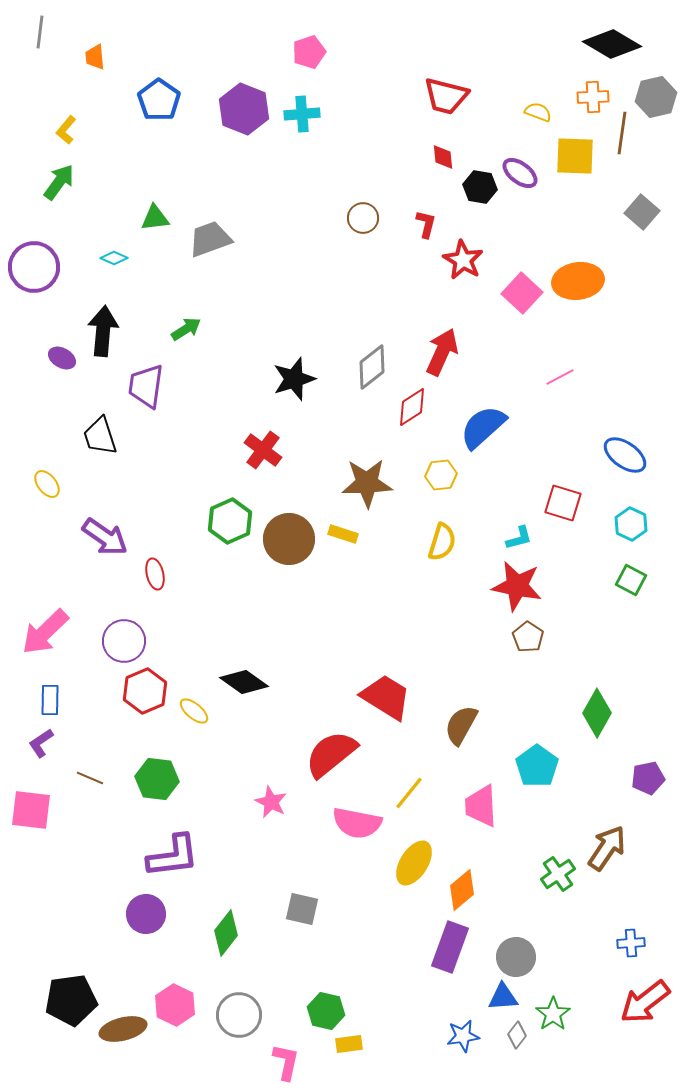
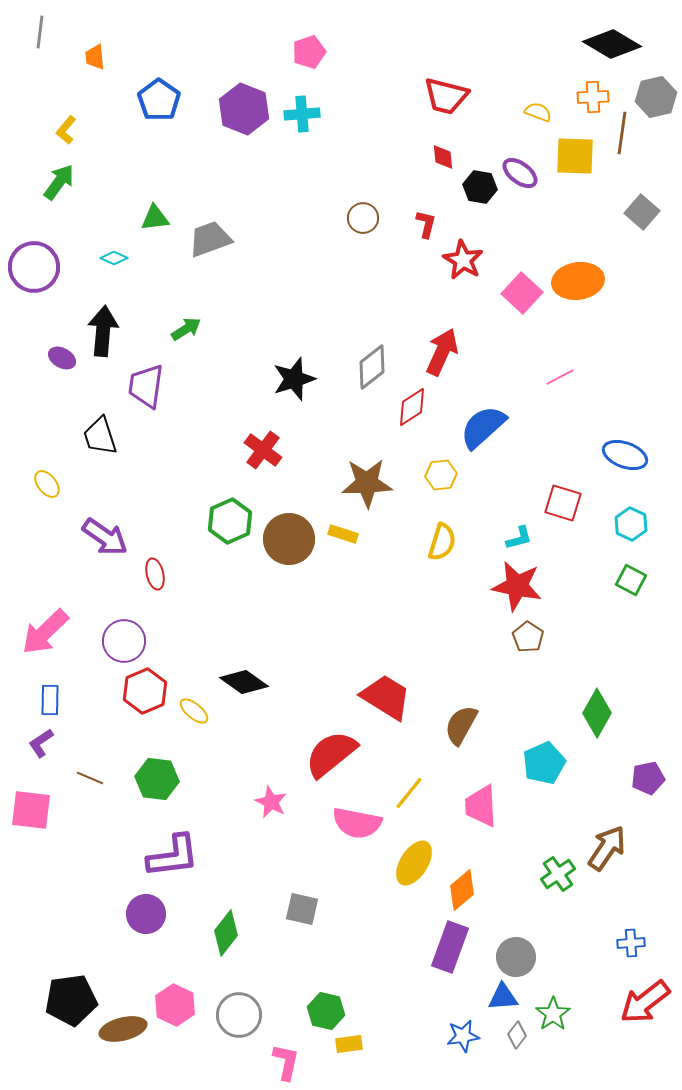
blue ellipse at (625, 455): rotated 15 degrees counterclockwise
cyan pentagon at (537, 766): moved 7 px right, 3 px up; rotated 12 degrees clockwise
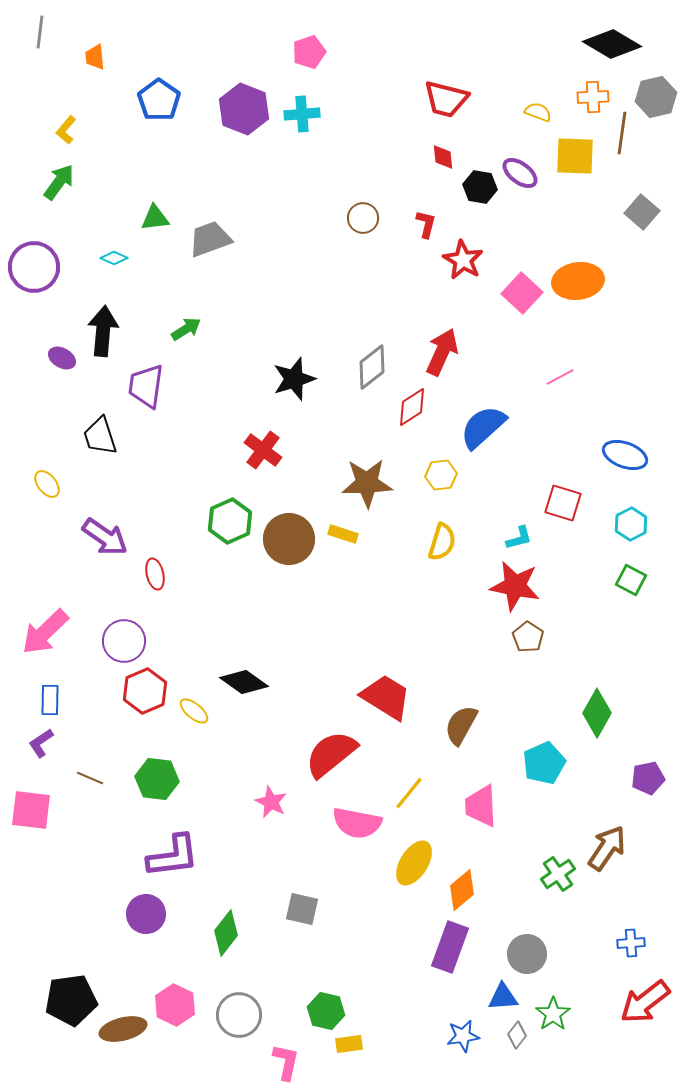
red trapezoid at (446, 96): moved 3 px down
cyan hexagon at (631, 524): rotated 8 degrees clockwise
red star at (517, 586): moved 2 px left
gray circle at (516, 957): moved 11 px right, 3 px up
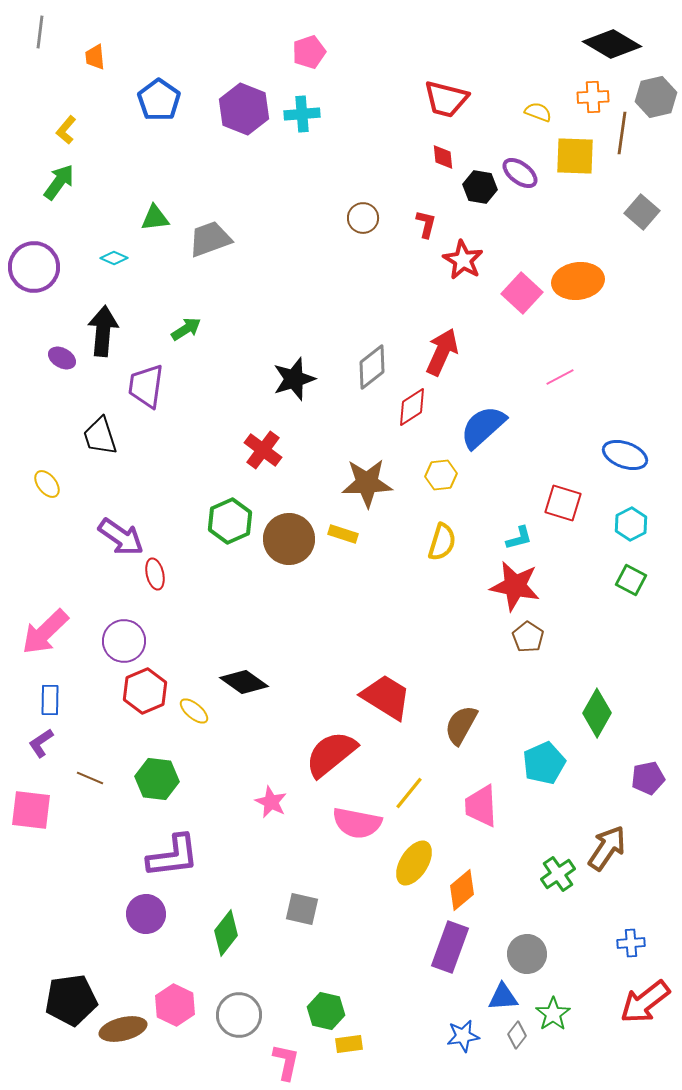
purple arrow at (105, 537): moved 16 px right
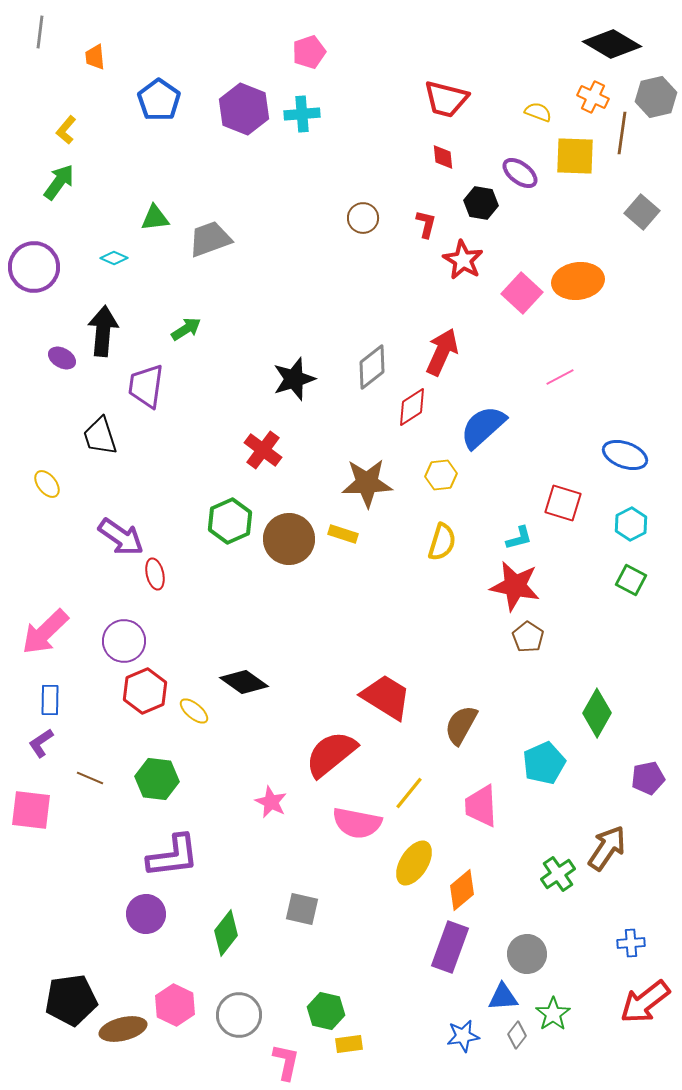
orange cross at (593, 97): rotated 28 degrees clockwise
black hexagon at (480, 187): moved 1 px right, 16 px down
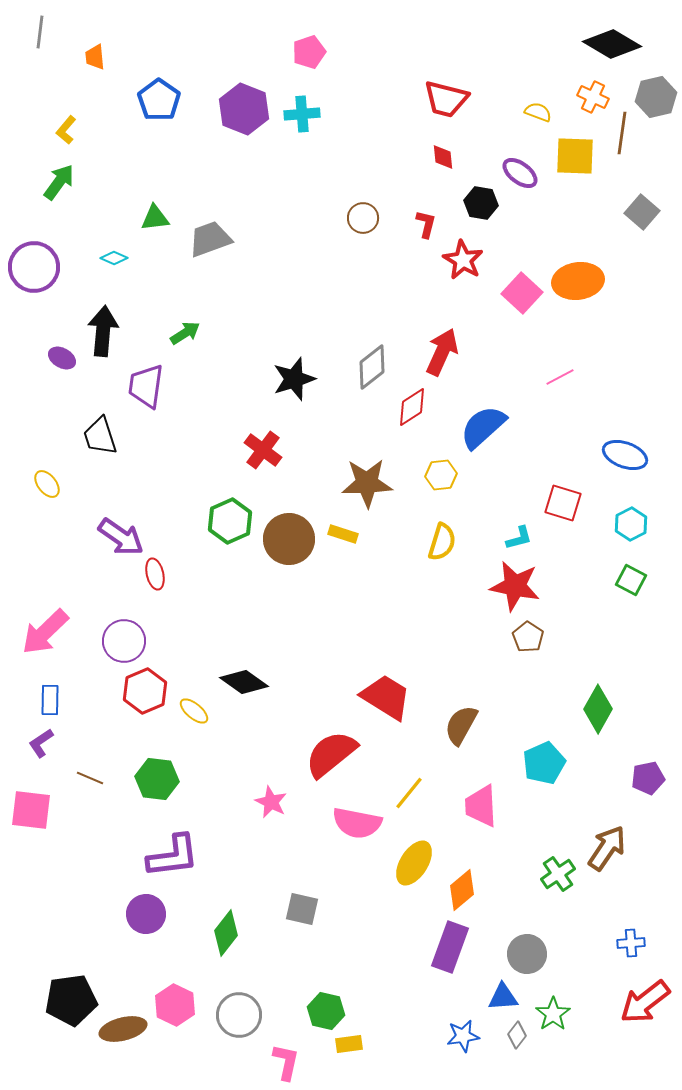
green arrow at (186, 329): moved 1 px left, 4 px down
green diamond at (597, 713): moved 1 px right, 4 px up
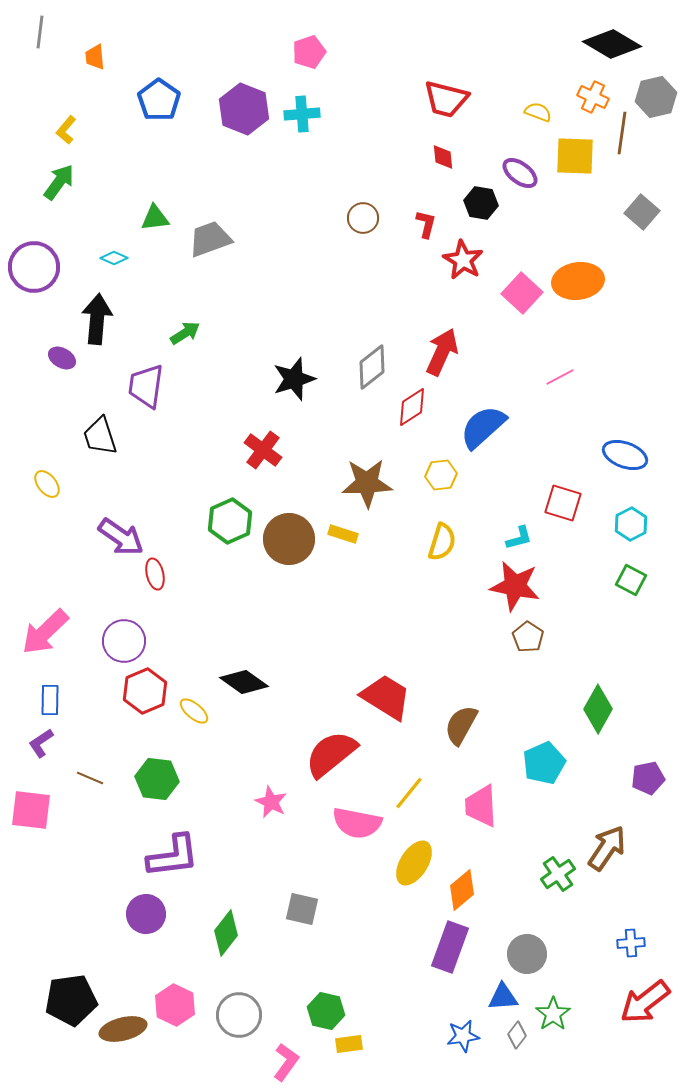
black arrow at (103, 331): moved 6 px left, 12 px up
pink L-shape at (286, 1062): rotated 24 degrees clockwise
